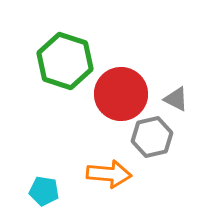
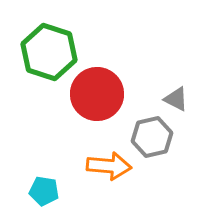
green hexagon: moved 16 px left, 9 px up
red circle: moved 24 px left
orange arrow: moved 8 px up
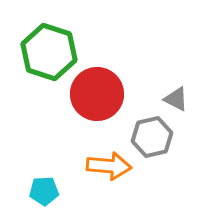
cyan pentagon: rotated 12 degrees counterclockwise
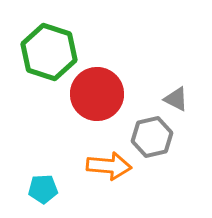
cyan pentagon: moved 1 px left, 2 px up
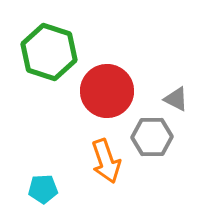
red circle: moved 10 px right, 3 px up
gray hexagon: rotated 12 degrees clockwise
orange arrow: moved 3 px left, 5 px up; rotated 66 degrees clockwise
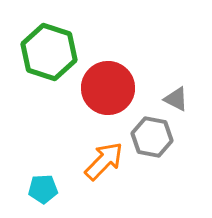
red circle: moved 1 px right, 3 px up
gray hexagon: rotated 12 degrees clockwise
orange arrow: moved 2 px left; rotated 117 degrees counterclockwise
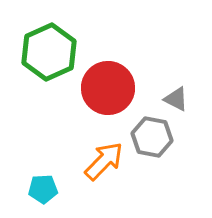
green hexagon: rotated 18 degrees clockwise
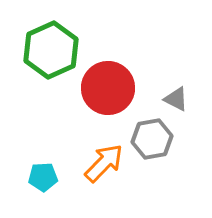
green hexagon: moved 2 px right, 2 px up
gray hexagon: moved 2 px down; rotated 21 degrees counterclockwise
orange arrow: moved 2 px down
cyan pentagon: moved 12 px up
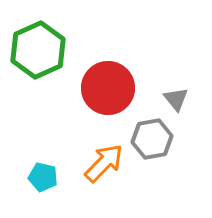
green hexagon: moved 13 px left
gray triangle: rotated 24 degrees clockwise
cyan pentagon: rotated 16 degrees clockwise
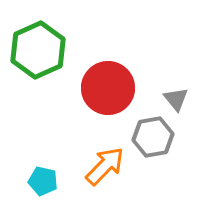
gray hexagon: moved 1 px right, 2 px up
orange arrow: moved 1 px right, 3 px down
cyan pentagon: moved 4 px down
